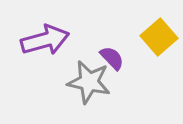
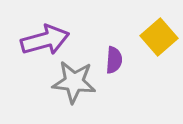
purple semicircle: moved 2 px right, 2 px down; rotated 48 degrees clockwise
gray star: moved 15 px left; rotated 6 degrees counterclockwise
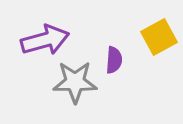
yellow square: rotated 12 degrees clockwise
gray star: moved 1 px right; rotated 6 degrees counterclockwise
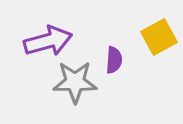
purple arrow: moved 3 px right, 1 px down
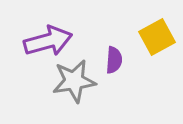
yellow square: moved 2 px left
gray star: moved 1 px left, 1 px up; rotated 9 degrees counterclockwise
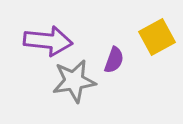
purple arrow: rotated 21 degrees clockwise
purple semicircle: rotated 16 degrees clockwise
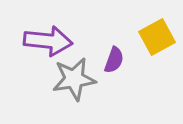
gray star: moved 2 px up
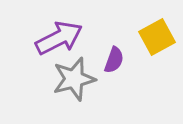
purple arrow: moved 11 px right, 3 px up; rotated 33 degrees counterclockwise
gray star: rotated 6 degrees counterclockwise
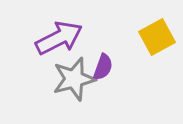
purple semicircle: moved 11 px left, 7 px down
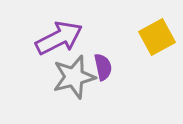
purple semicircle: rotated 32 degrees counterclockwise
gray star: moved 2 px up
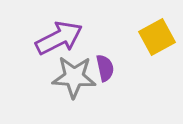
purple semicircle: moved 2 px right, 1 px down
gray star: rotated 18 degrees clockwise
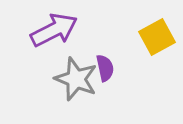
purple arrow: moved 5 px left, 8 px up
gray star: moved 2 px right, 2 px down; rotated 18 degrees clockwise
